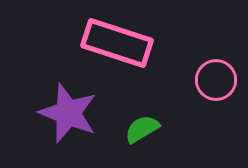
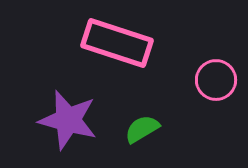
purple star: moved 7 px down; rotated 6 degrees counterclockwise
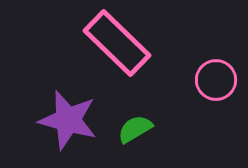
pink rectangle: rotated 26 degrees clockwise
green semicircle: moved 7 px left
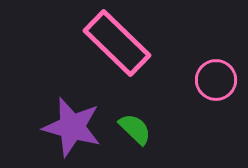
purple star: moved 4 px right, 7 px down
green semicircle: rotated 75 degrees clockwise
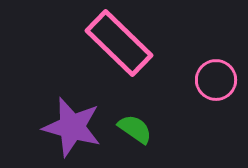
pink rectangle: moved 2 px right
green semicircle: rotated 9 degrees counterclockwise
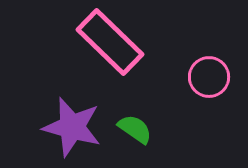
pink rectangle: moved 9 px left, 1 px up
pink circle: moved 7 px left, 3 px up
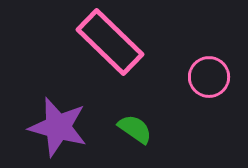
purple star: moved 14 px left
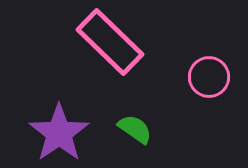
purple star: moved 1 px right, 6 px down; rotated 22 degrees clockwise
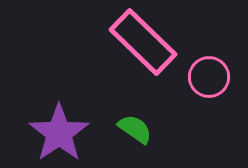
pink rectangle: moved 33 px right
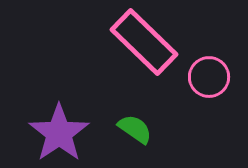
pink rectangle: moved 1 px right
